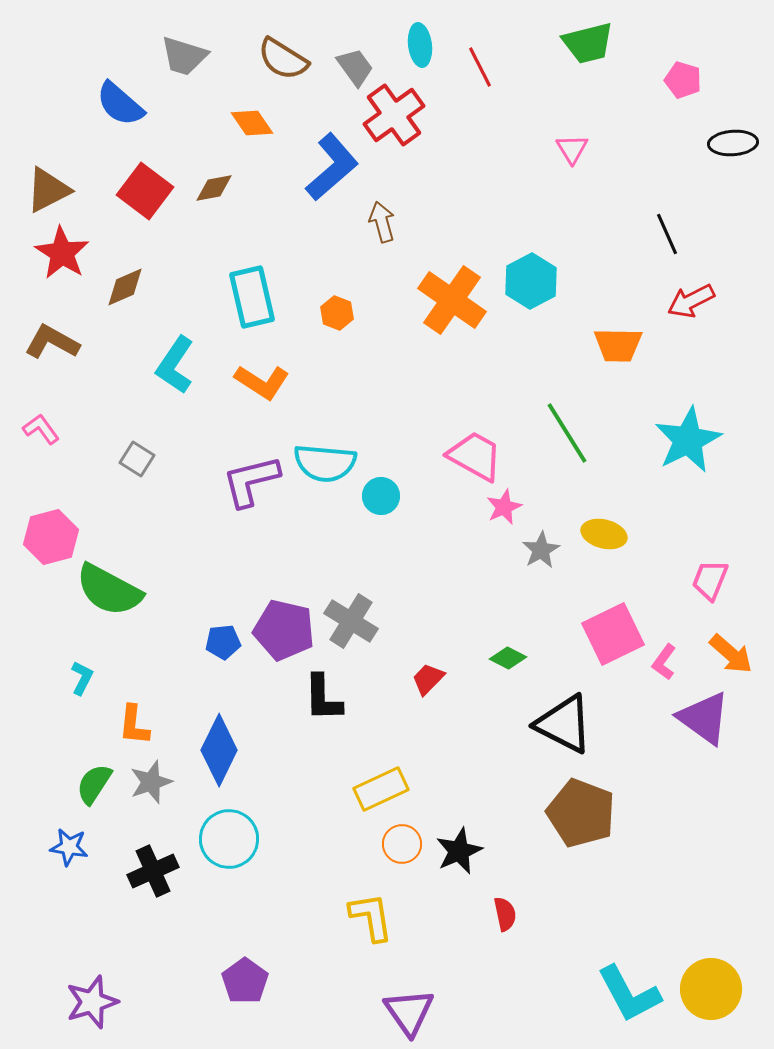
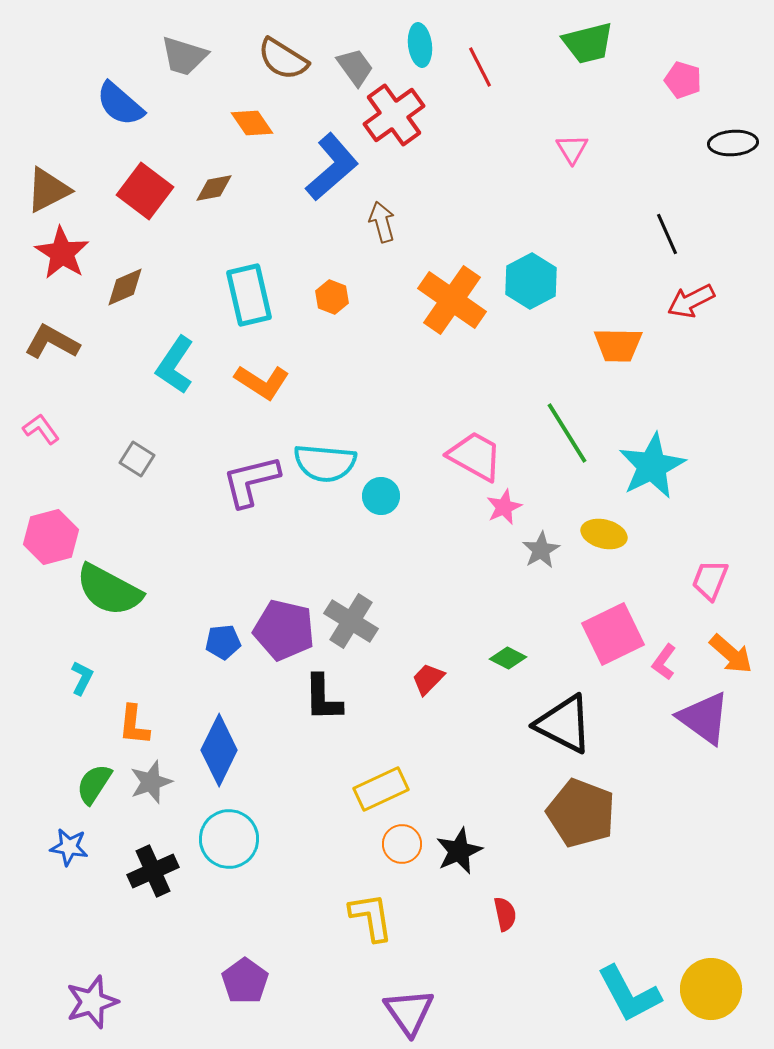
cyan rectangle at (252, 297): moved 3 px left, 2 px up
orange hexagon at (337, 313): moved 5 px left, 16 px up
cyan star at (688, 440): moved 36 px left, 26 px down
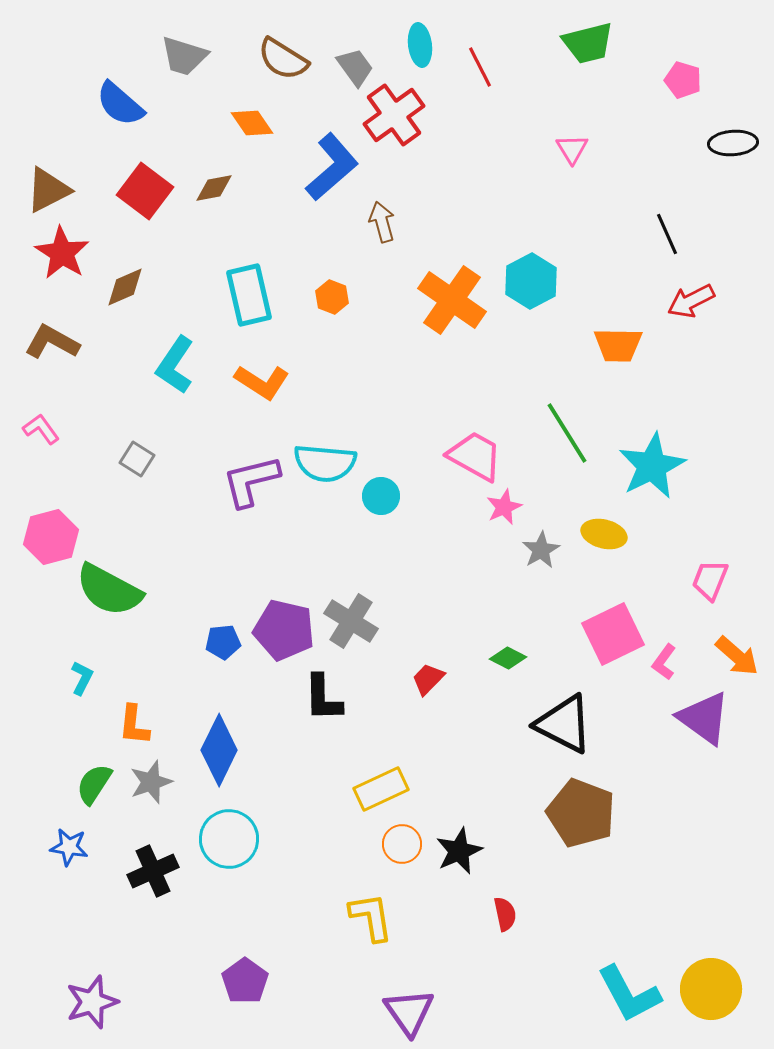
orange arrow at (731, 654): moved 6 px right, 2 px down
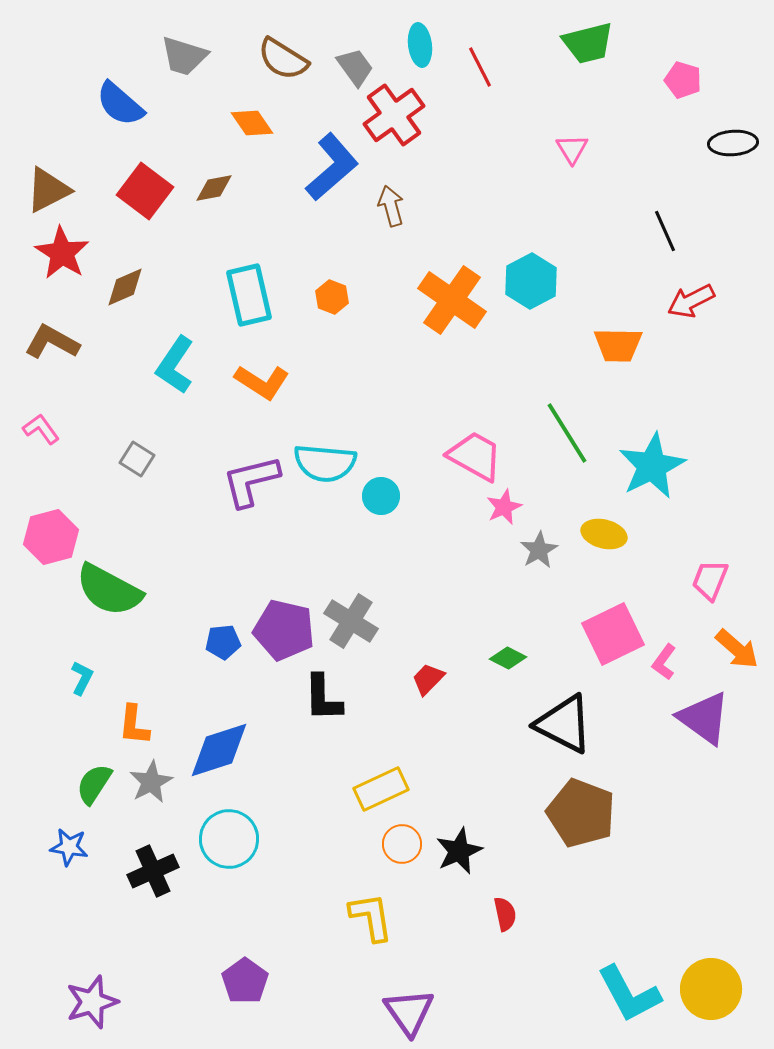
brown arrow at (382, 222): moved 9 px right, 16 px up
black line at (667, 234): moved 2 px left, 3 px up
gray star at (541, 550): moved 2 px left
orange arrow at (737, 656): moved 7 px up
blue diamond at (219, 750): rotated 46 degrees clockwise
gray star at (151, 782): rotated 9 degrees counterclockwise
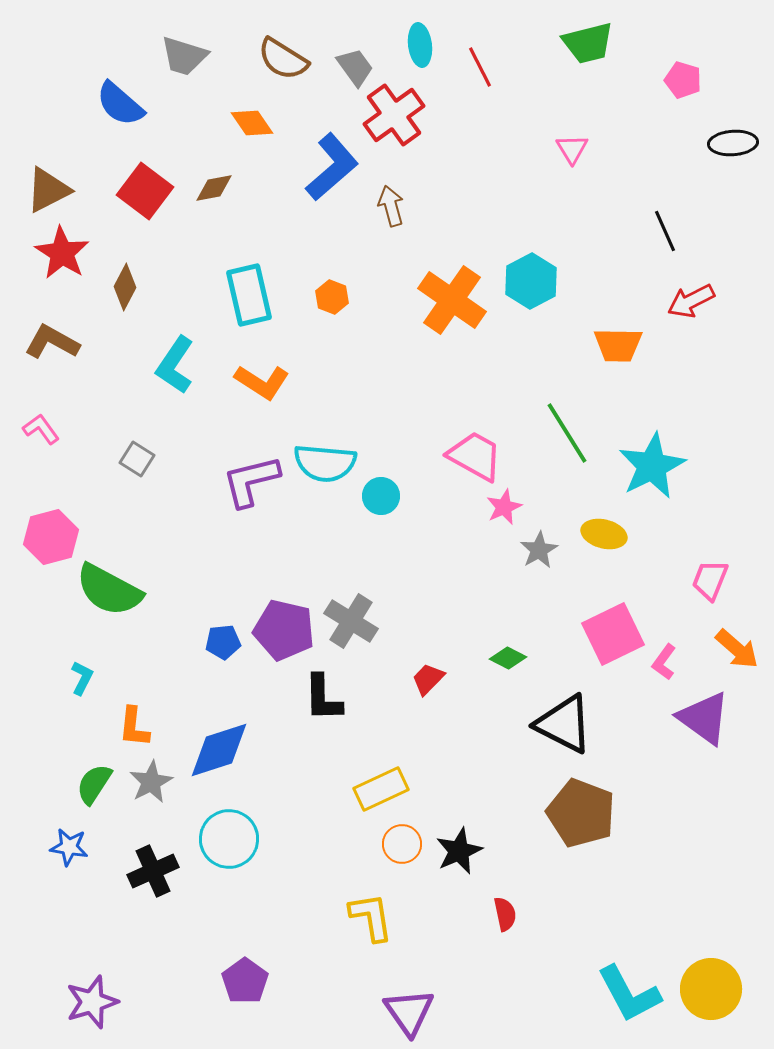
brown diamond at (125, 287): rotated 39 degrees counterclockwise
orange L-shape at (134, 725): moved 2 px down
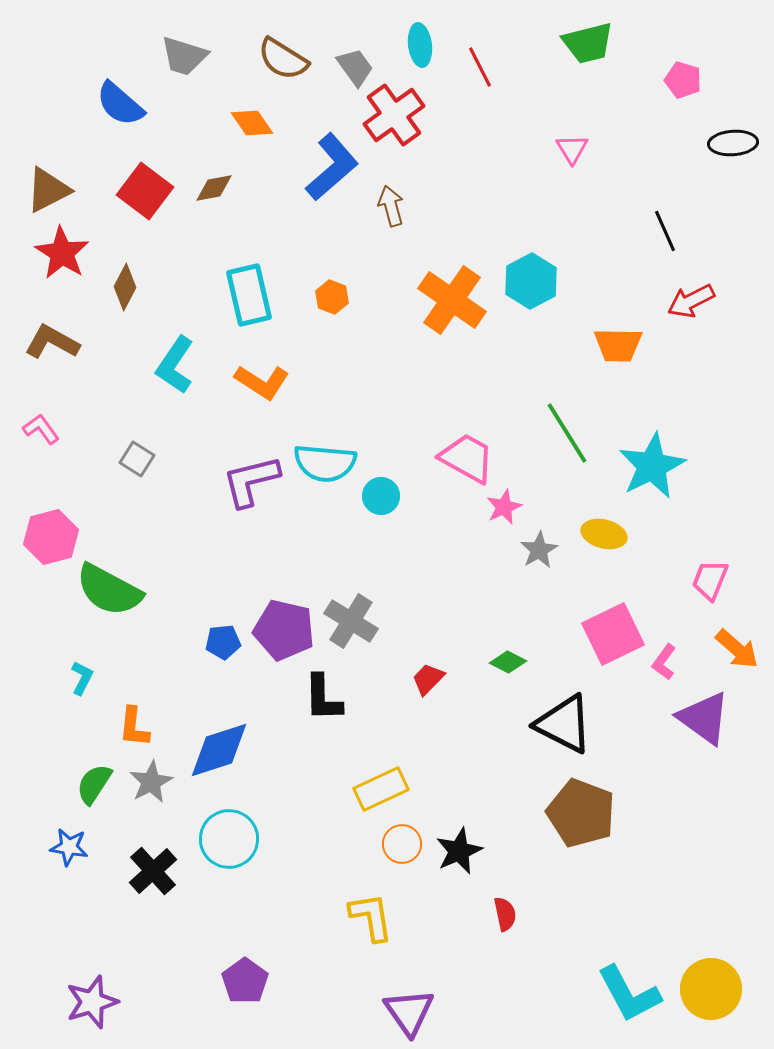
pink trapezoid at (475, 456): moved 8 px left, 2 px down
green diamond at (508, 658): moved 4 px down
black cross at (153, 871): rotated 18 degrees counterclockwise
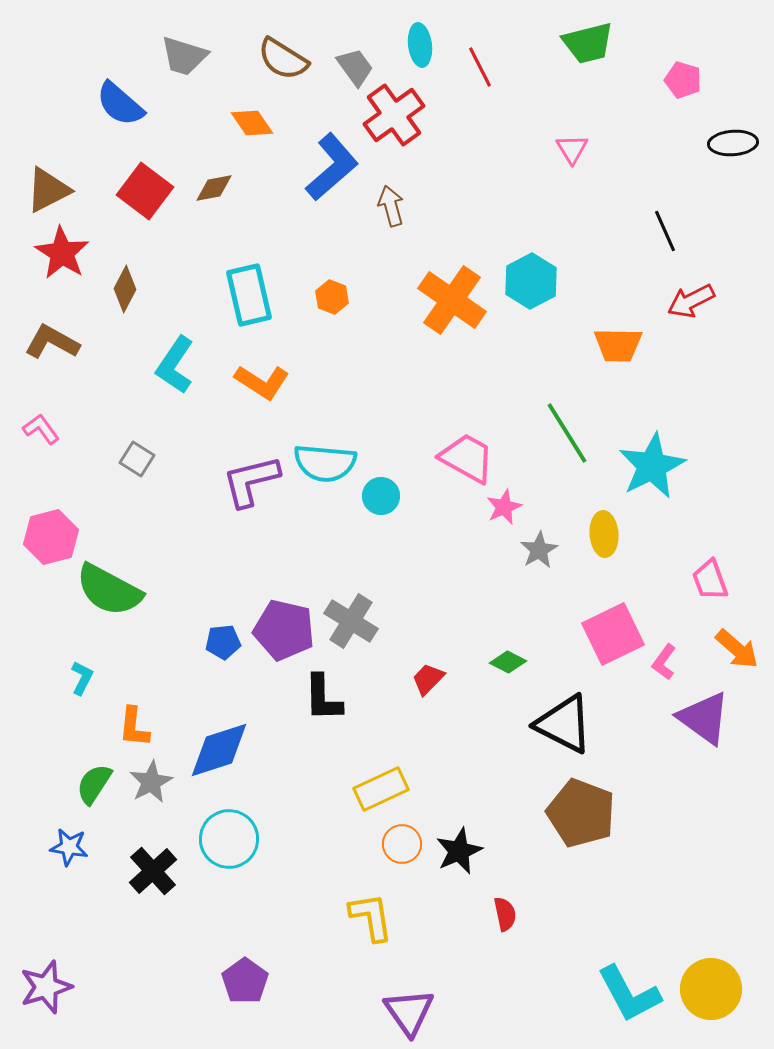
brown diamond at (125, 287): moved 2 px down
yellow ellipse at (604, 534): rotated 72 degrees clockwise
pink trapezoid at (710, 580): rotated 42 degrees counterclockwise
purple star at (92, 1002): moved 46 px left, 15 px up
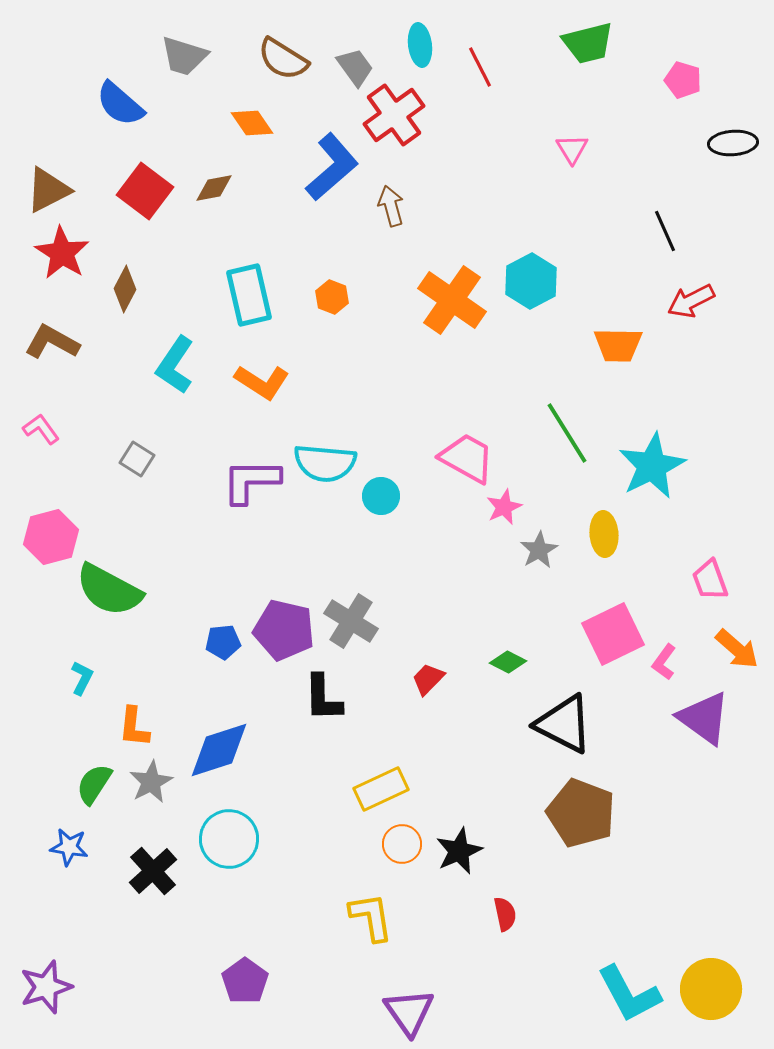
purple L-shape at (251, 481): rotated 14 degrees clockwise
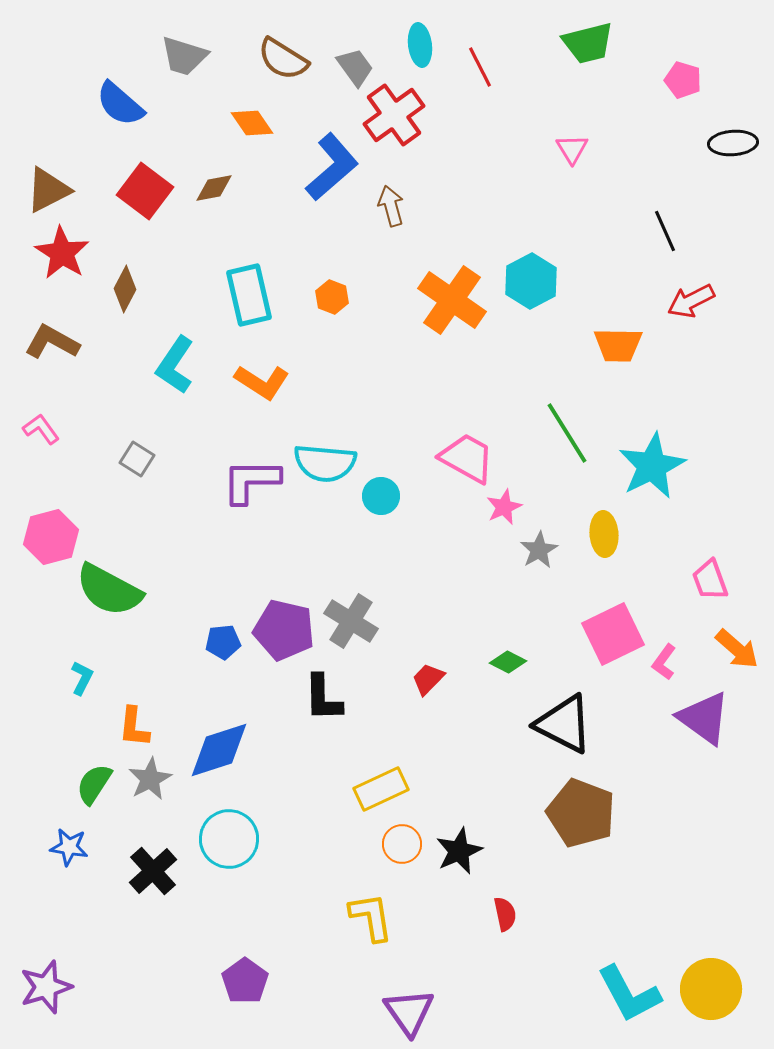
gray star at (151, 782): moved 1 px left, 3 px up
